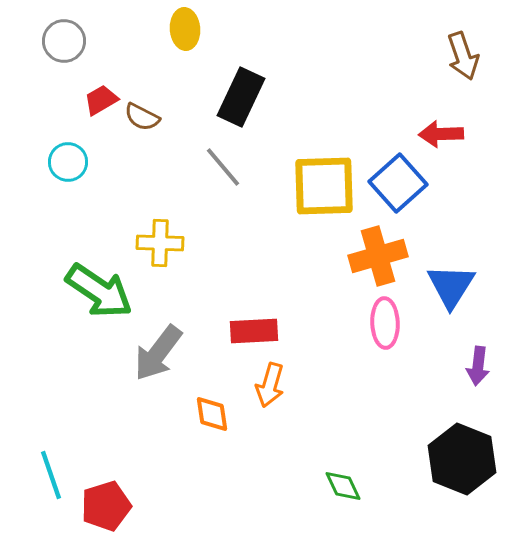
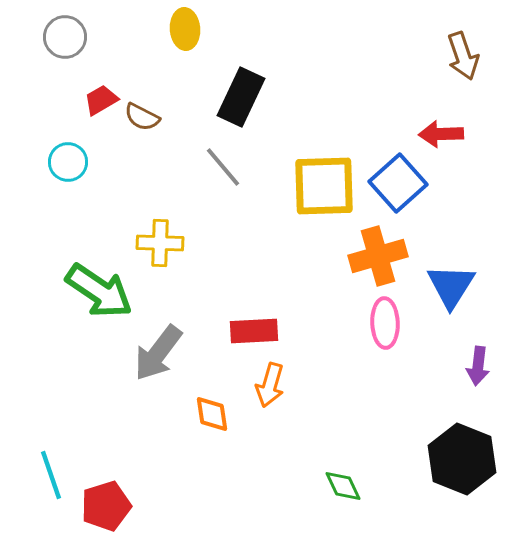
gray circle: moved 1 px right, 4 px up
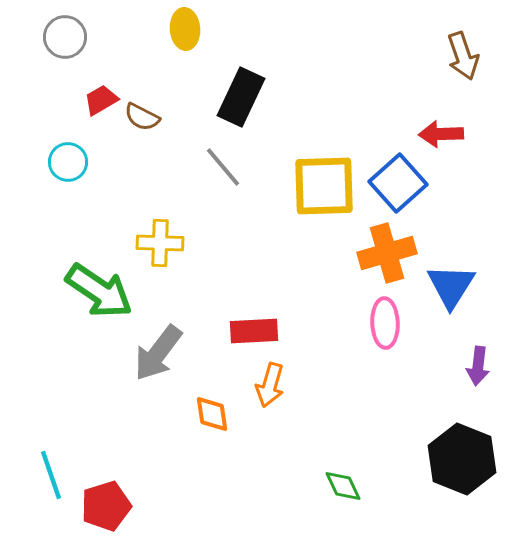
orange cross: moved 9 px right, 3 px up
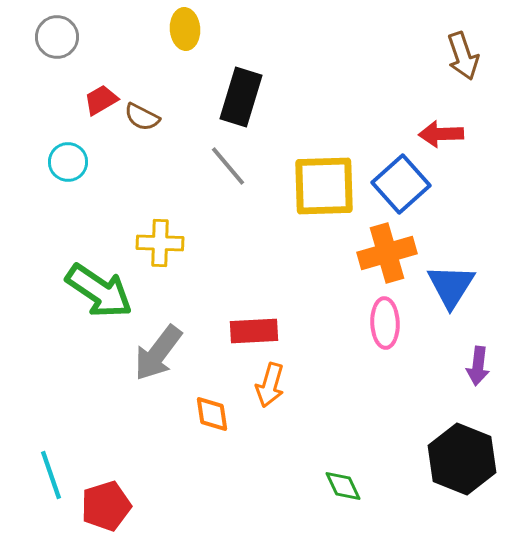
gray circle: moved 8 px left
black rectangle: rotated 8 degrees counterclockwise
gray line: moved 5 px right, 1 px up
blue square: moved 3 px right, 1 px down
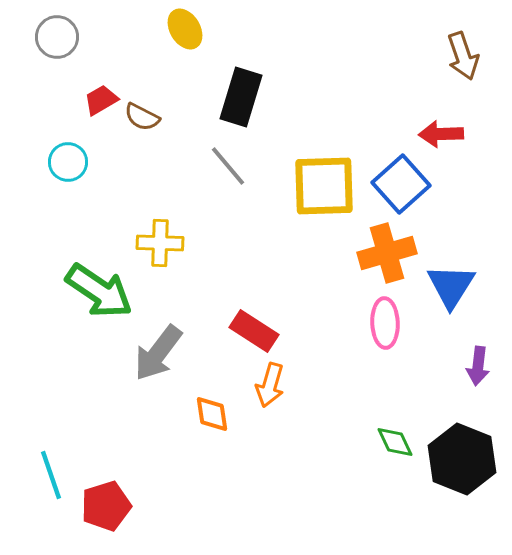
yellow ellipse: rotated 27 degrees counterclockwise
red rectangle: rotated 36 degrees clockwise
green diamond: moved 52 px right, 44 px up
